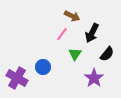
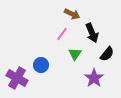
brown arrow: moved 2 px up
black arrow: rotated 48 degrees counterclockwise
blue circle: moved 2 px left, 2 px up
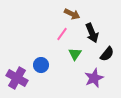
purple star: rotated 12 degrees clockwise
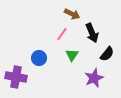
green triangle: moved 3 px left, 1 px down
blue circle: moved 2 px left, 7 px up
purple cross: moved 1 px left, 1 px up; rotated 20 degrees counterclockwise
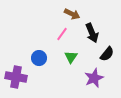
green triangle: moved 1 px left, 2 px down
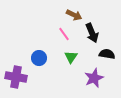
brown arrow: moved 2 px right, 1 px down
pink line: moved 2 px right; rotated 72 degrees counterclockwise
black semicircle: rotated 119 degrees counterclockwise
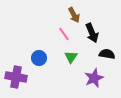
brown arrow: rotated 35 degrees clockwise
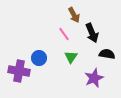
purple cross: moved 3 px right, 6 px up
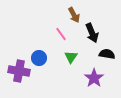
pink line: moved 3 px left
purple star: rotated 12 degrees counterclockwise
